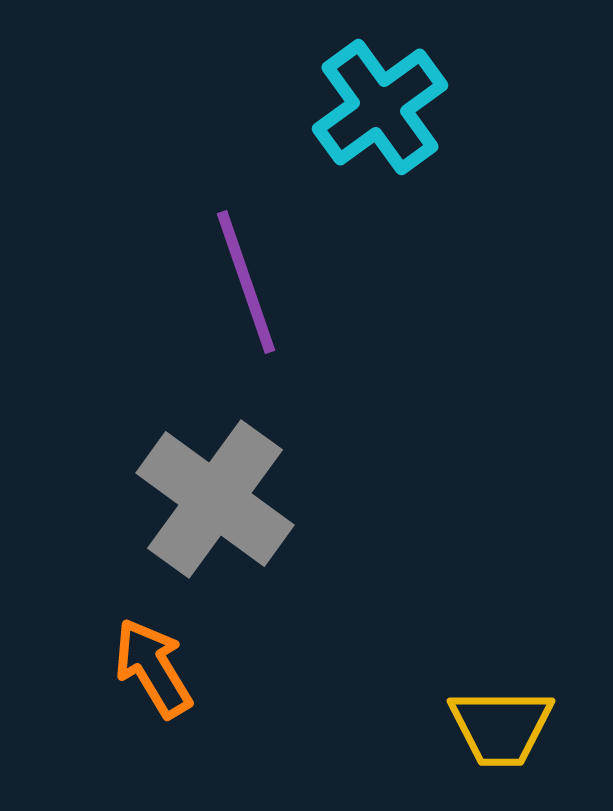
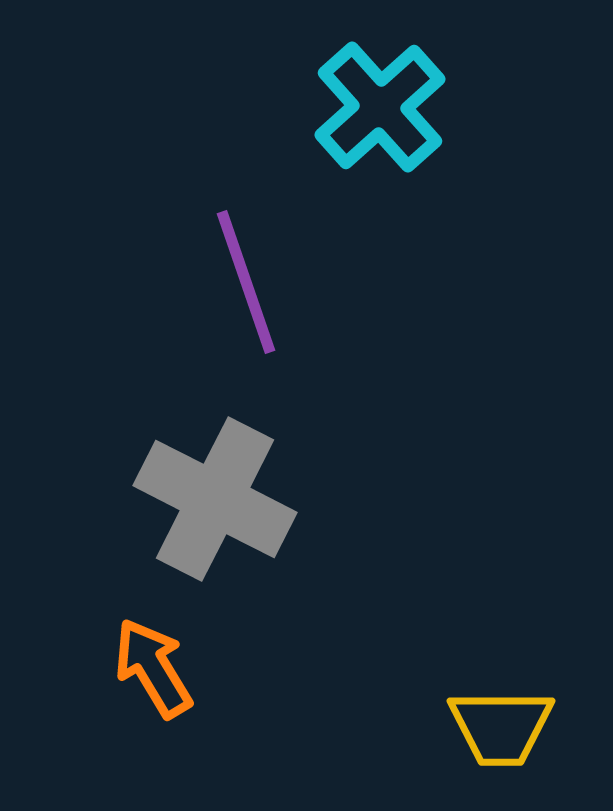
cyan cross: rotated 6 degrees counterclockwise
gray cross: rotated 9 degrees counterclockwise
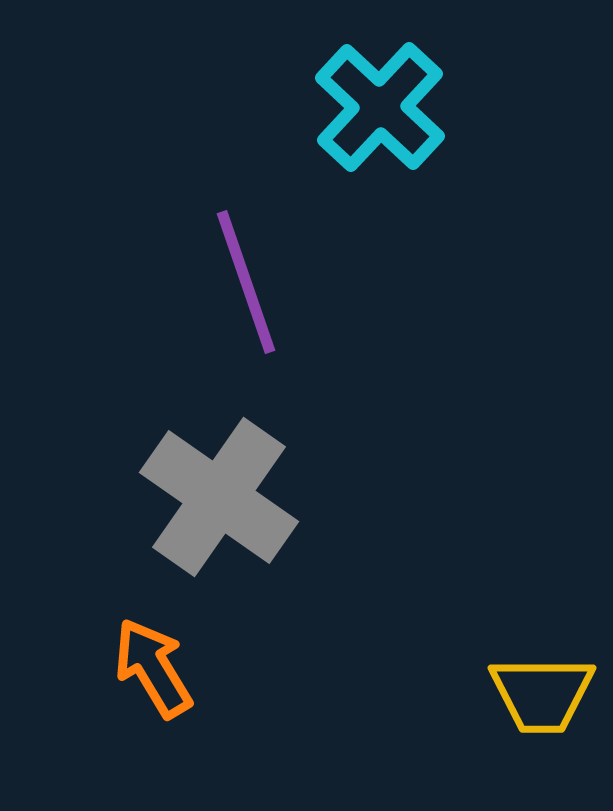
cyan cross: rotated 5 degrees counterclockwise
gray cross: moved 4 px right, 2 px up; rotated 8 degrees clockwise
yellow trapezoid: moved 41 px right, 33 px up
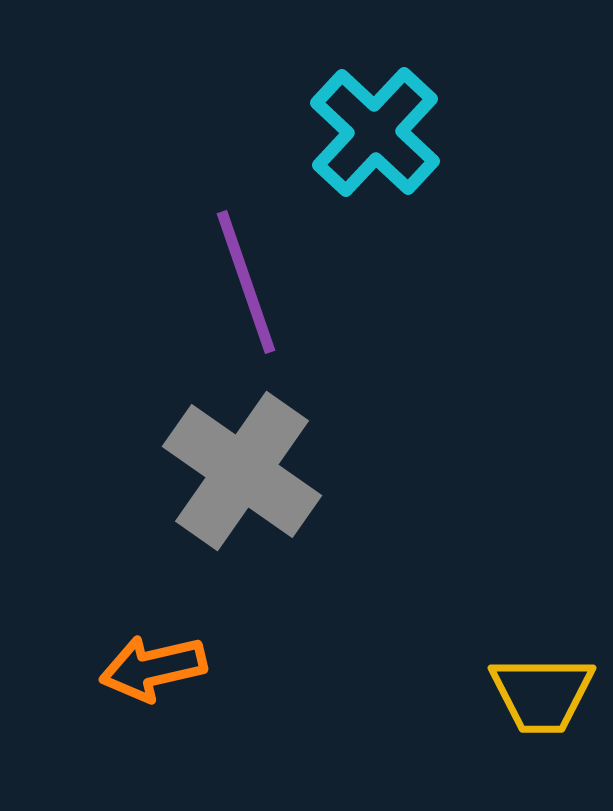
cyan cross: moved 5 px left, 25 px down
gray cross: moved 23 px right, 26 px up
orange arrow: rotated 72 degrees counterclockwise
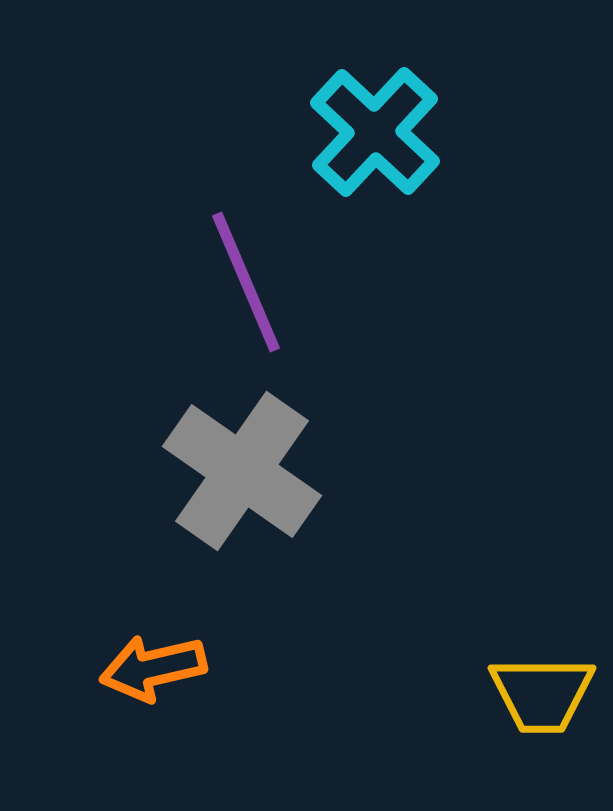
purple line: rotated 4 degrees counterclockwise
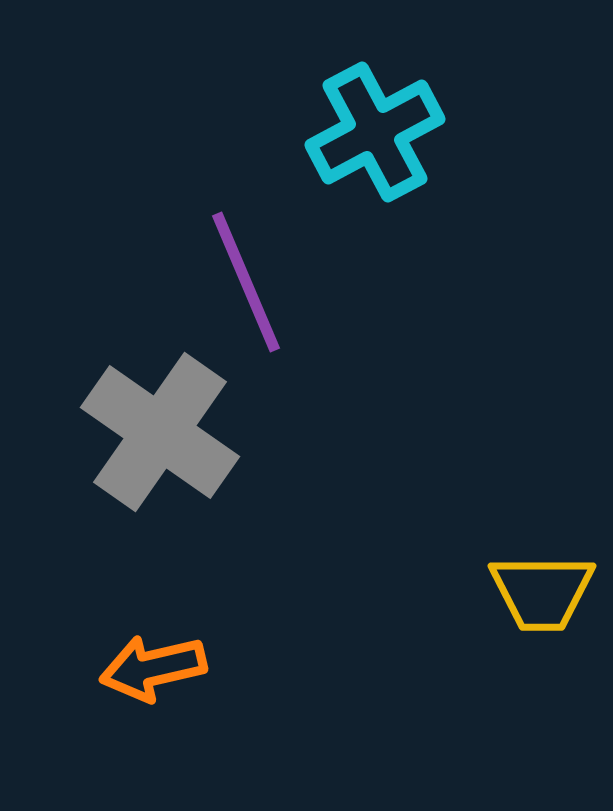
cyan cross: rotated 19 degrees clockwise
gray cross: moved 82 px left, 39 px up
yellow trapezoid: moved 102 px up
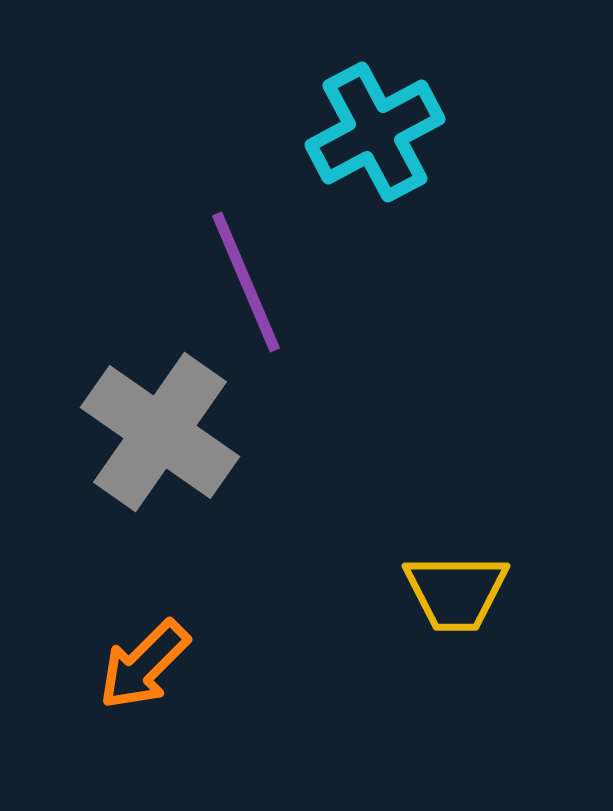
yellow trapezoid: moved 86 px left
orange arrow: moved 9 px left, 3 px up; rotated 32 degrees counterclockwise
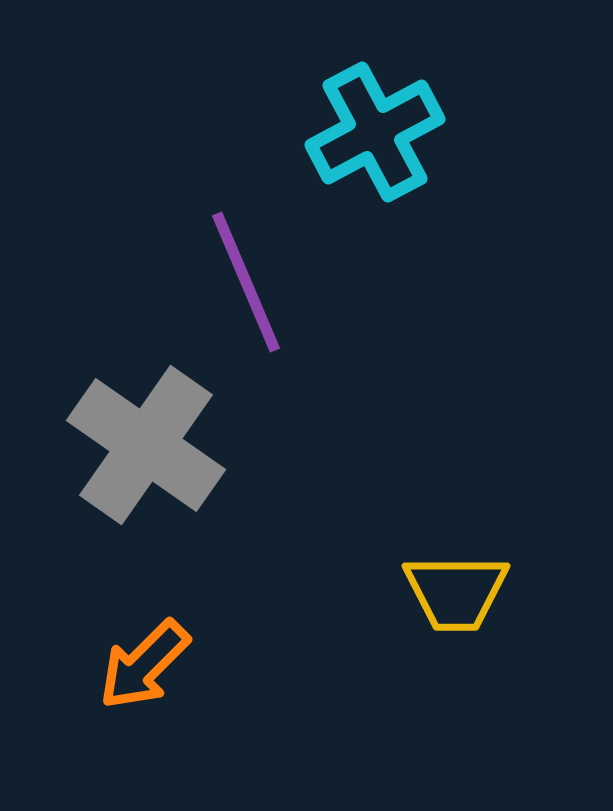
gray cross: moved 14 px left, 13 px down
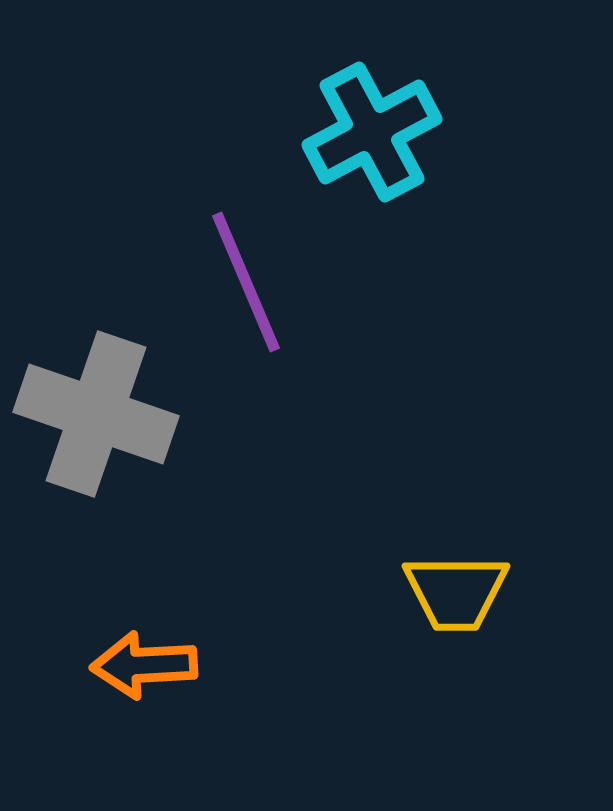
cyan cross: moved 3 px left
gray cross: moved 50 px left, 31 px up; rotated 16 degrees counterclockwise
orange arrow: rotated 42 degrees clockwise
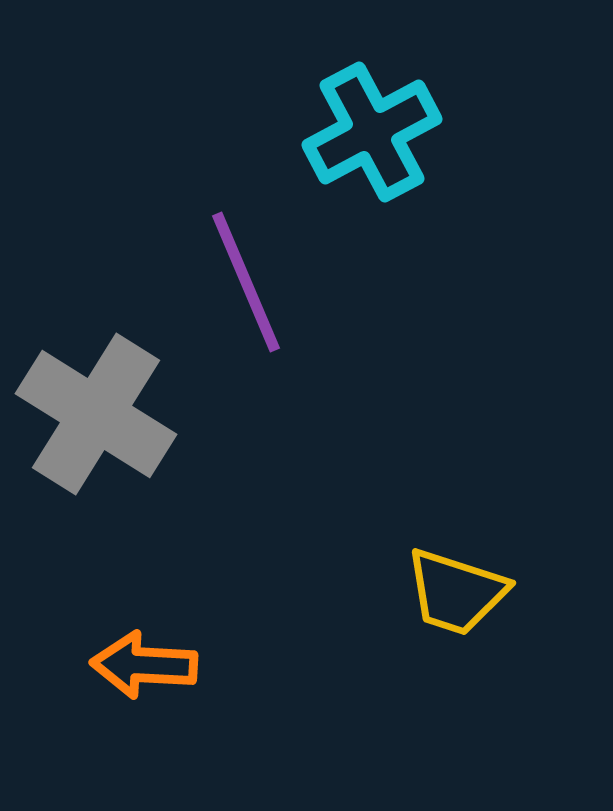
gray cross: rotated 13 degrees clockwise
yellow trapezoid: rotated 18 degrees clockwise
orange arrow: rotated 6 degrees clockwise
